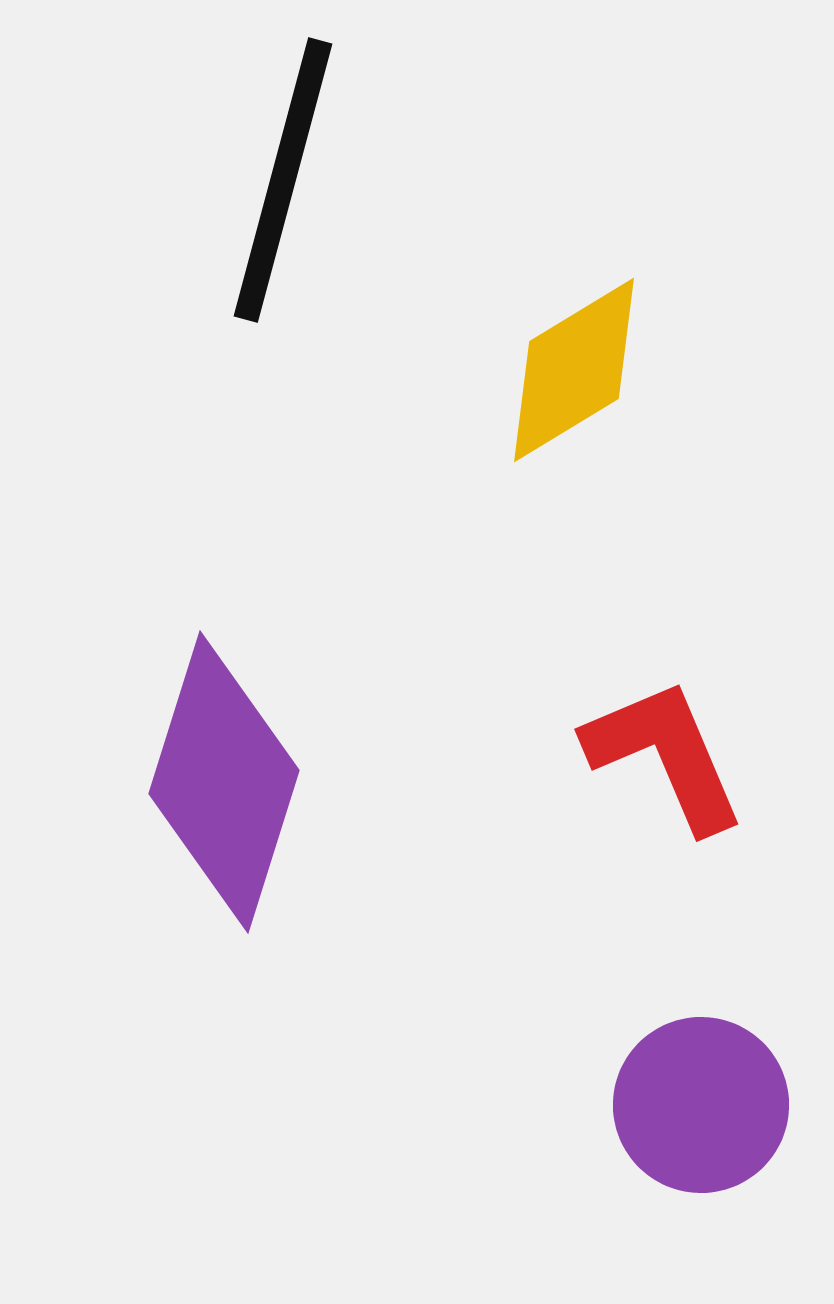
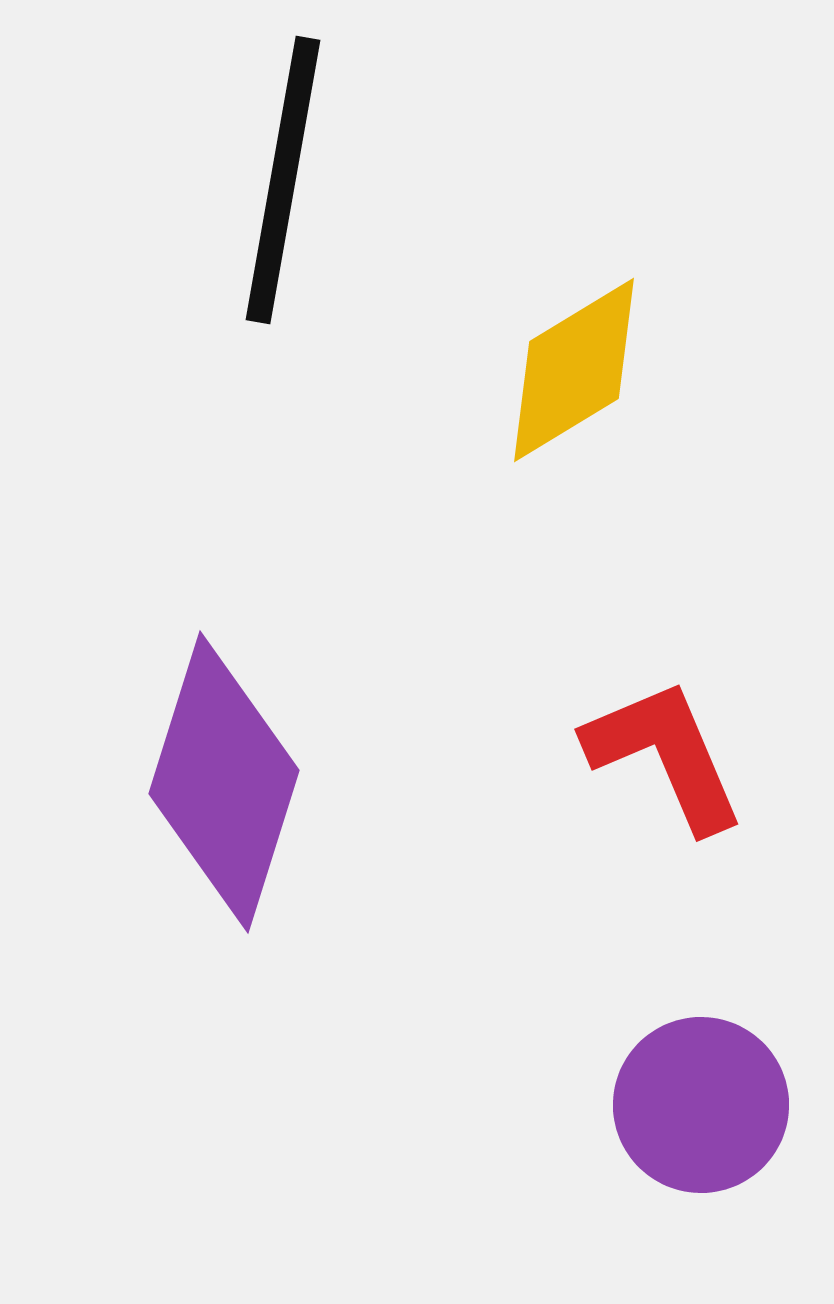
black line: rotated 5 degrees counterclockwise
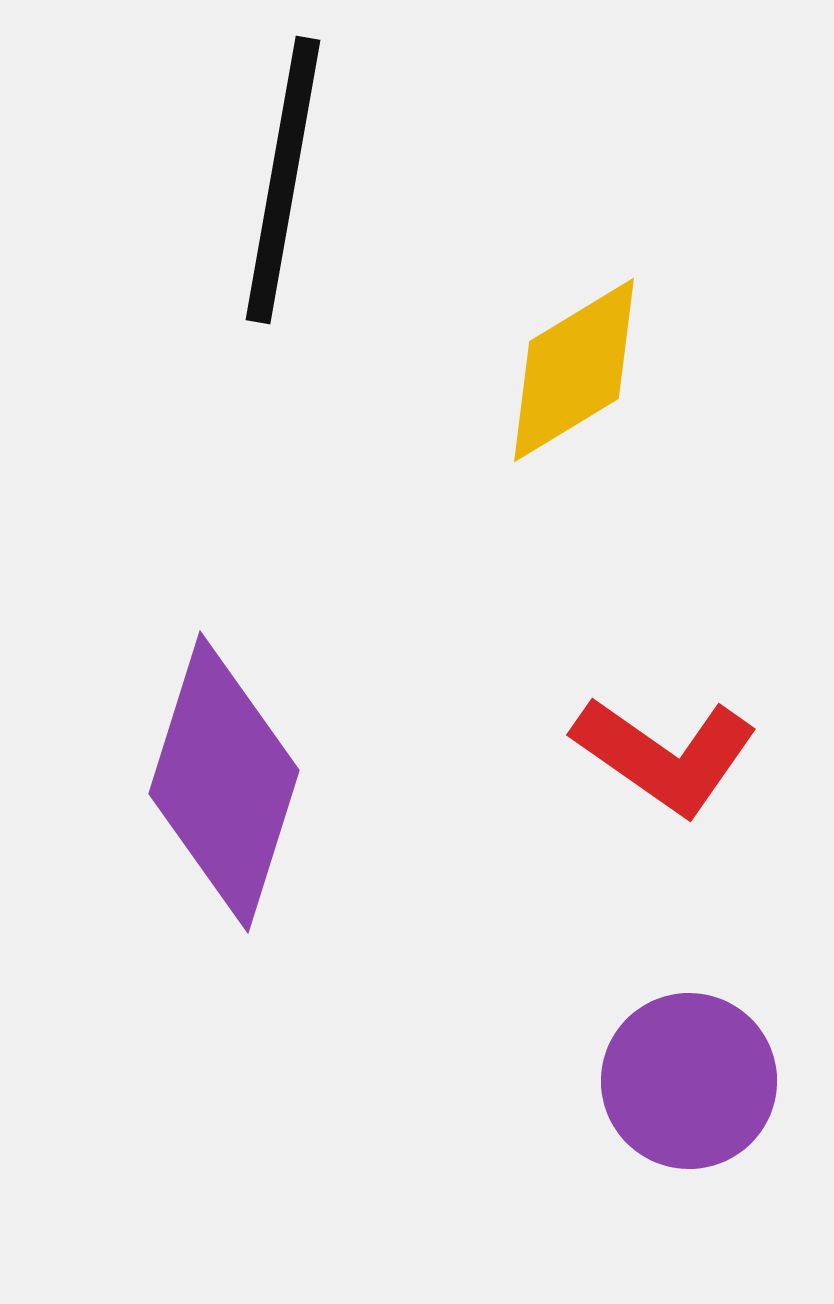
red L-shape: rotated 148 degrees clockwise
purple circle: moved 12 px left, 24 px up
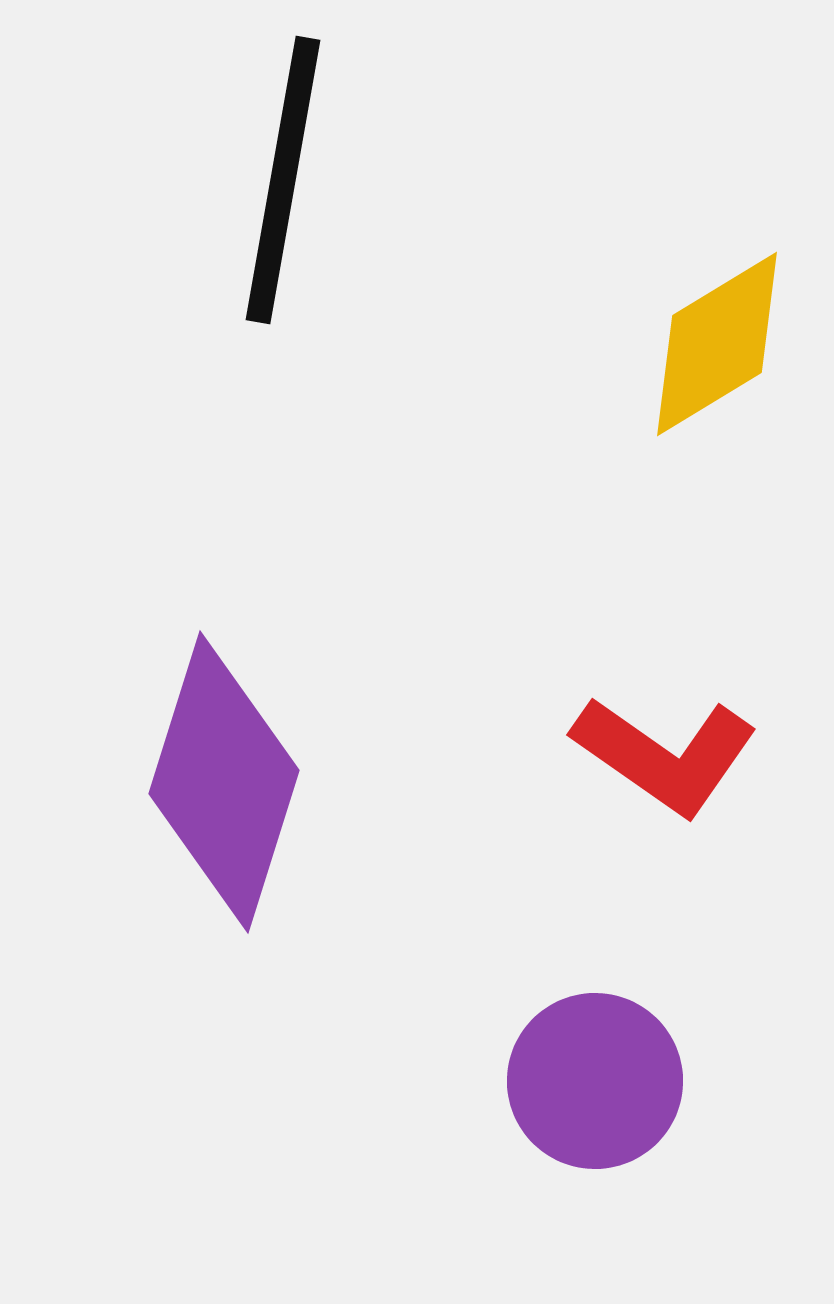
yellow diamond: moved 143 px right, 26 px up
purple circle: moved 94 px left
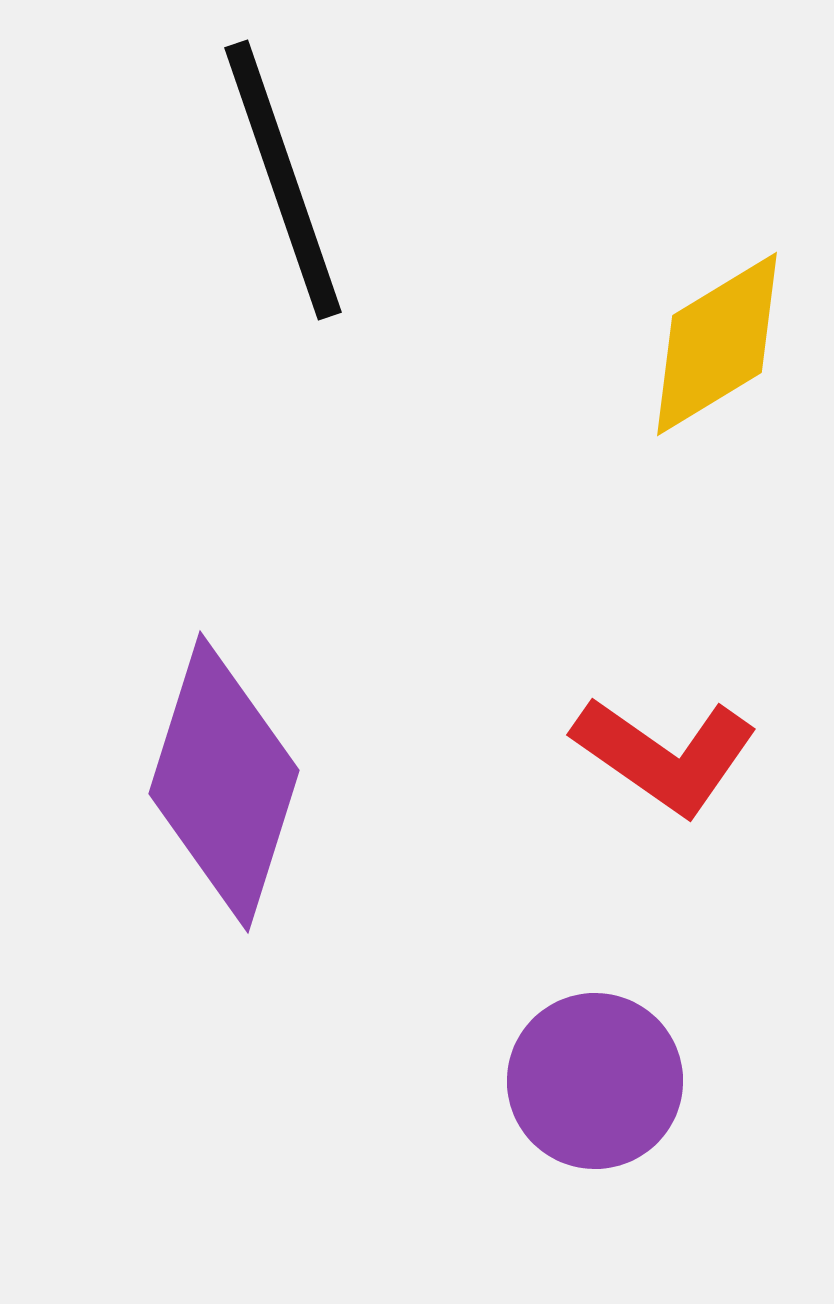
black line: rotated 29 degrees counterclockwise
